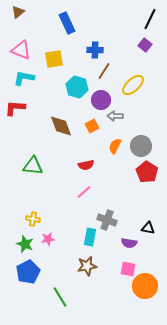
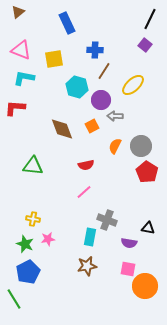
brown diamond: moved 1 px right, 3 px down
green line: moved 46 px left, 2 px down
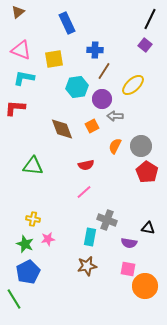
cyan hexagon: rotated 25 degrees counterclockwise
purple circle: moved 1 px right, 1 px up
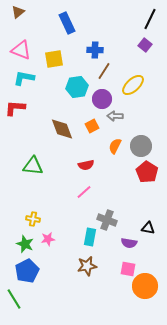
blue pentagon: moved 1 px left, 1 px up
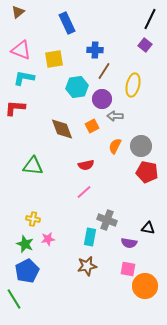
yellow ellipse: rotated 35 degrees counterclockwise
red pentagon: rotated 20 degrees counterclockwise
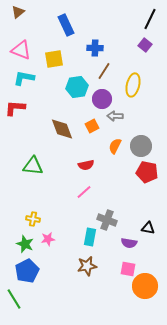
blue rectangle: moved 1 px left, 2 px down
blue cross: moved 2 px up
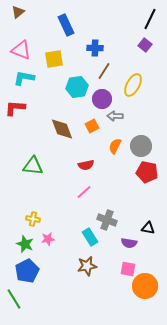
yellow ellipse: rotated 15 degrees clockwise
cyan rectangle: rotated 42 degrees counterclockwise
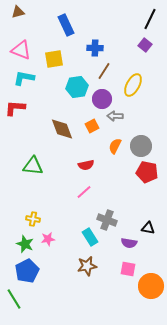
brown triangle: rotated 24 degrees clockwise
orange circle: moved 6 px right
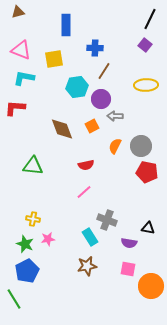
blue rectangle: rotated 25 degrees clockwise
yellow ellipse: moved 13 px right; rotated 60 degrees clockwise
purple circle: moved 1 px left
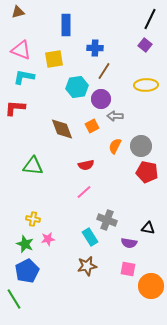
cyan L-shape: moved 1 px up
